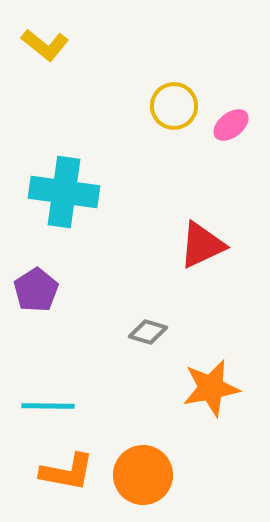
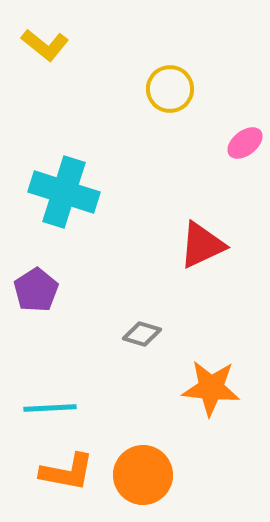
yellow circle: moved 4 px left, 17 px up
pink ellipse: moved 14 px right, 18 px down
cyan cross: rotated 10 degrees clockwise
gray diamond: moved 6 px left, 2 px down
orange star: rotated 16 degrees clockwise
cyan line: moved 2 px right, 2 px down; rotated 4 degrees counterclockwise
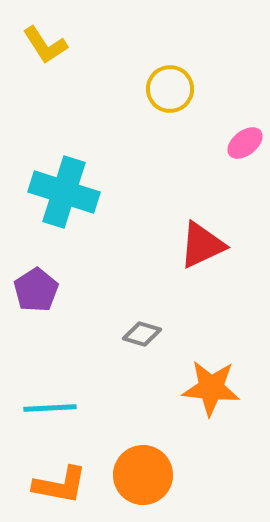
yellow L-shape: rotated 18 degrees clockwise
orange L-shape: moved 7 px left, 13 px down
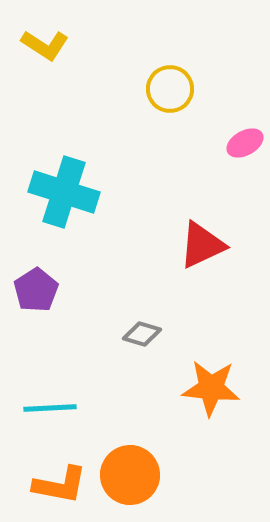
yellow L-shape: rotated 24 degrees counterclockwise
pink ellipse: rotated 9 degrees clockwise
orange circle: moved 13 px left
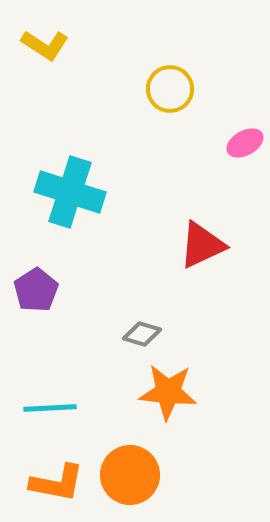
cyan cross: moved 6 px right
orange star: moved 43 px left, 4 px down
orange L-shape: moved 3 px left, 2 px up
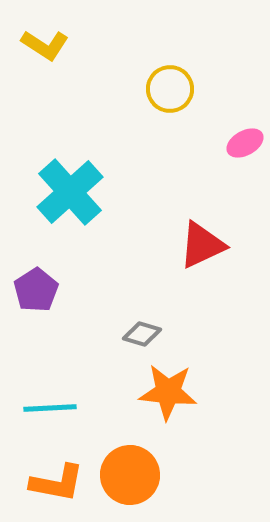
cyan cross: rotated 30 degrees clockwise
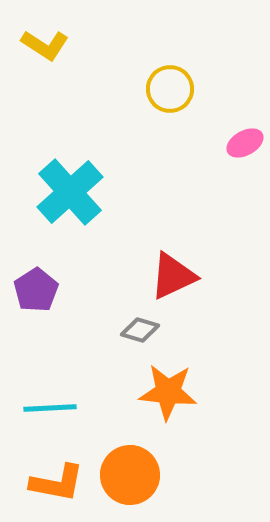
red triangle: moved 29 px left, 31 px down
gray diamond: moved 2 px left, 4 px up
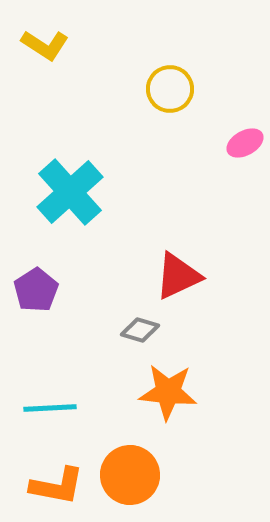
red triangle: moved 5 px right
orange L-shape: moved 3 px down
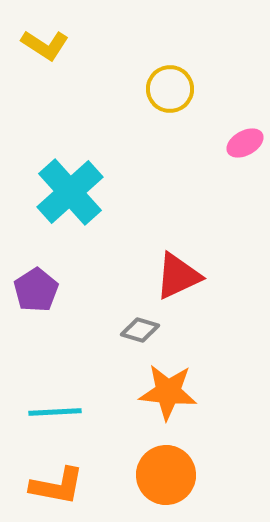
cyan line: moved 5 px right, 4 px down
orange circle: moved 36 px right
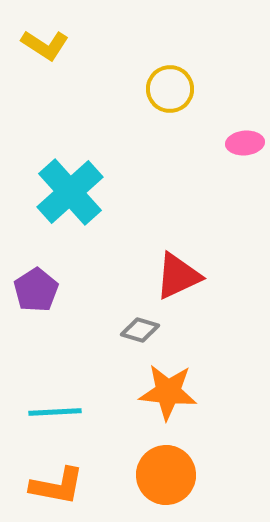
pink ellipse: rotated 24 degrees clockwise
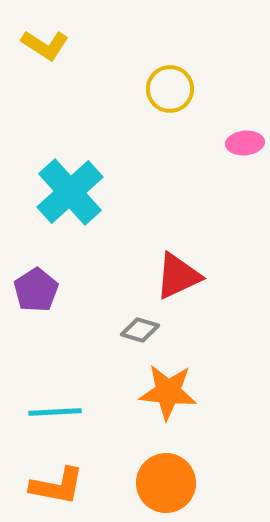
orange circle: moved 8 px down
